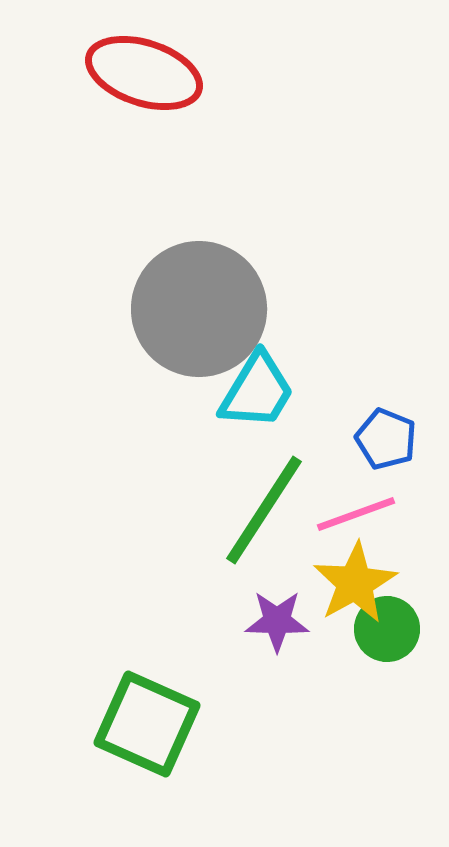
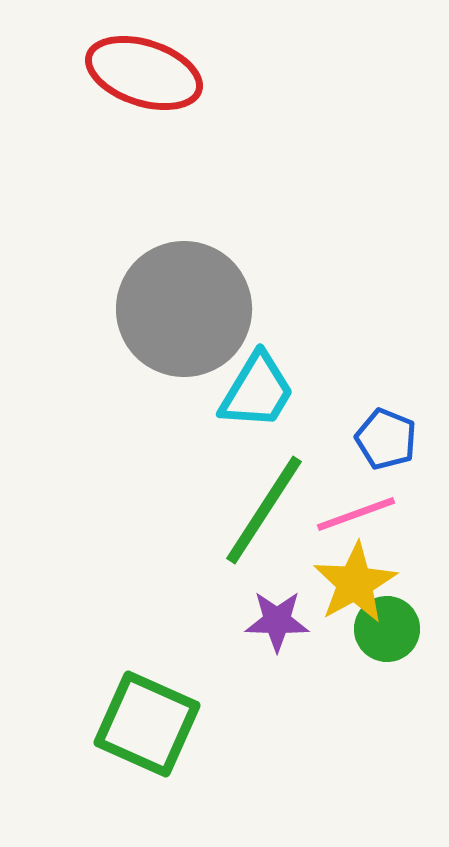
gray circle: moved 15 px left
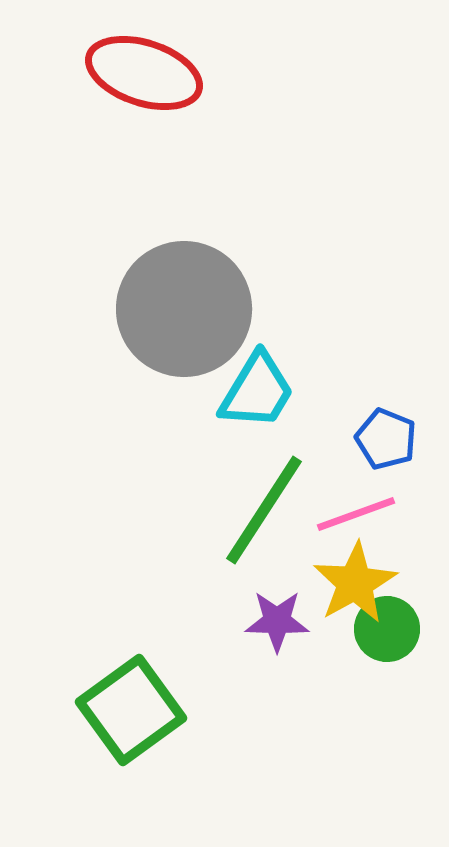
green square: moved 16 px left, 14 px up; rotated 30 degrees clockwise
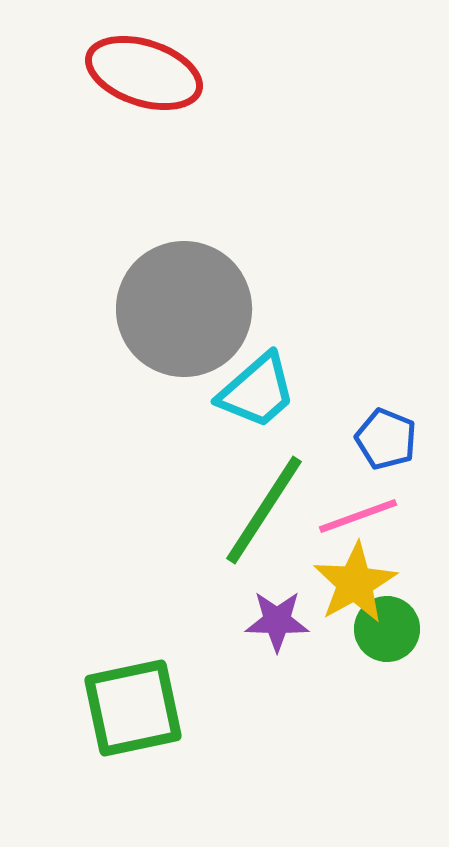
cyan trapezoid: rotated 18 degrees clockwise
pink line: moved 2 px right, 2 px down
green square: moved 2 px right, 2 px up; rotated 24 degrees clockwise
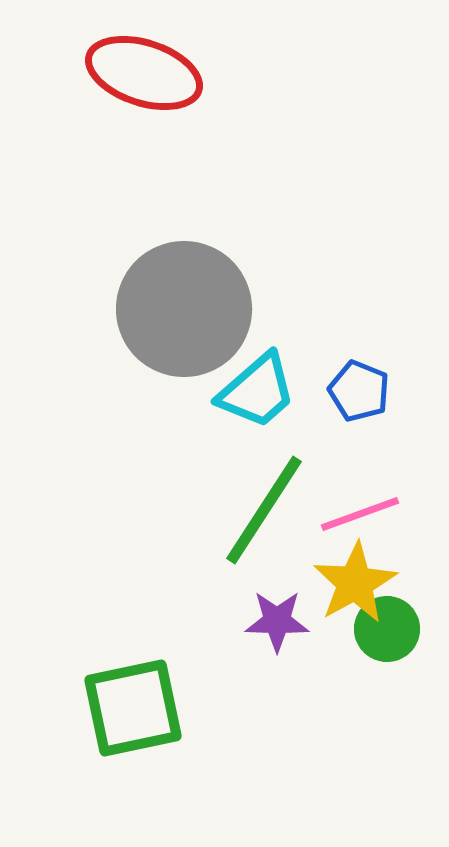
blue pentagon: moved 27 px left, 48 px up
pink line: moved 2 px right, 2 px up
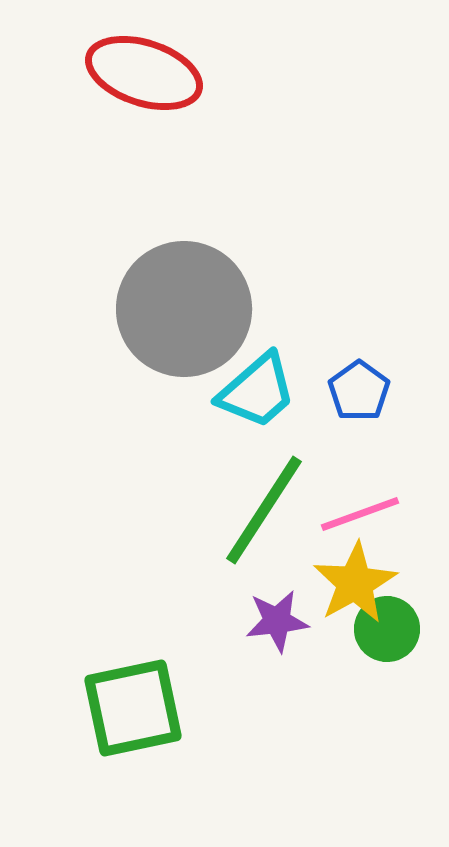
blue pentagon: rotated 14 degrees clockwise
purple star: rotated 8 degrees counterclockwise
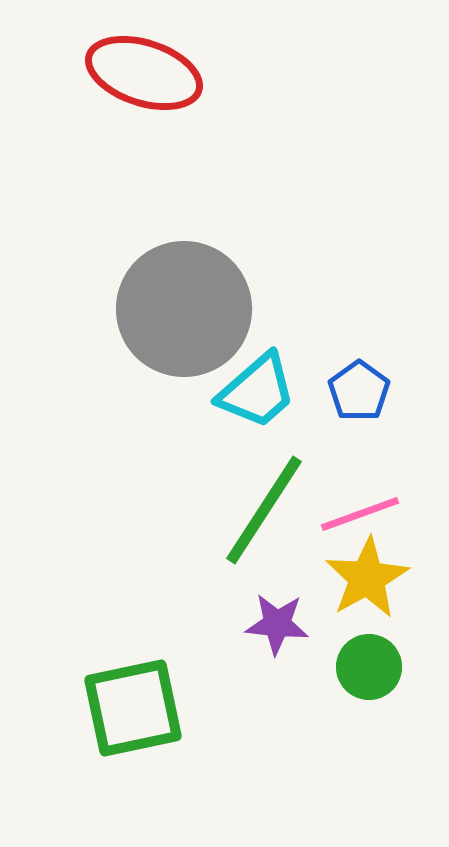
yellow star: moved 12 px right, 5 px up
purple star: moved 3 px down; rotated 12 degrees clockwise
green circle: moved 18 px left, 38 px down
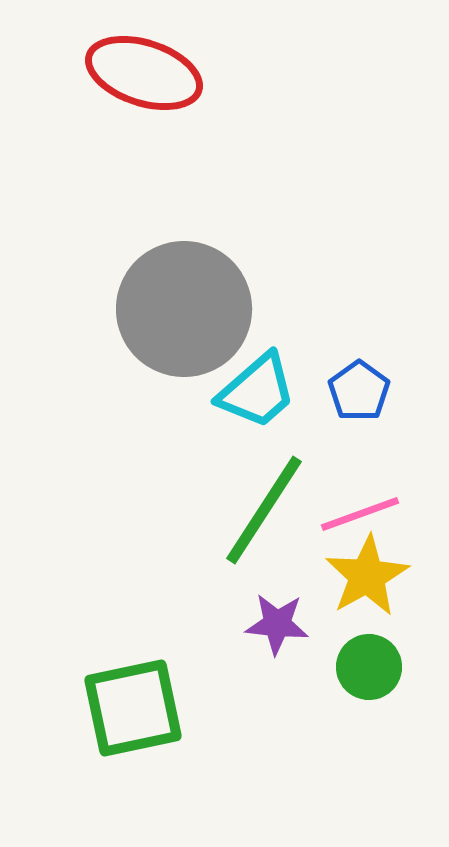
yellow star: moved 2 px up
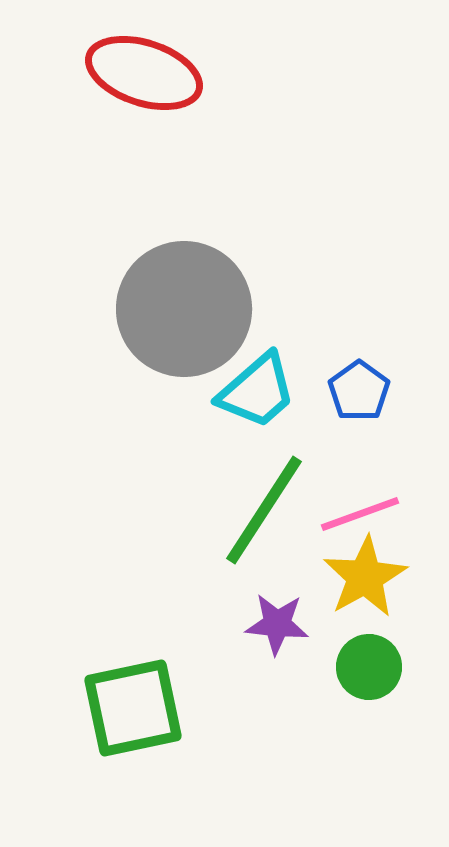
yellow star: moved 2 px left, 1 px down
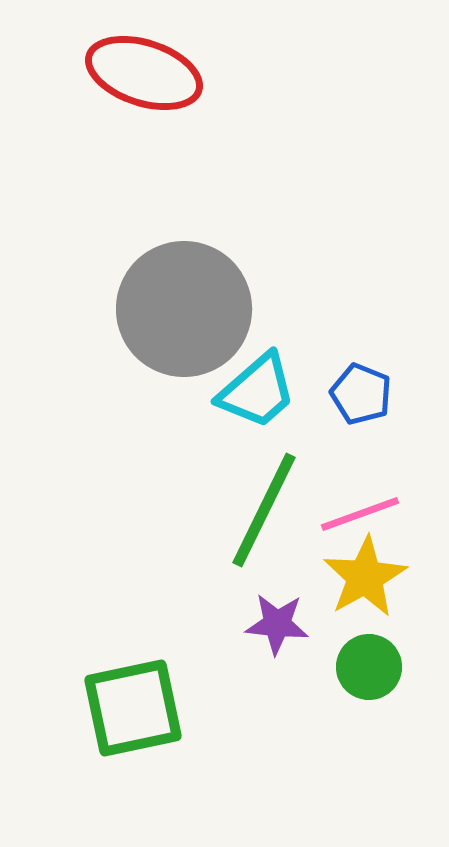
blue pentagon: moved 2 px right, 3 px down; rotated 14 degrees counterclockwise
green line: rotated 7 degrees counterclockwise
